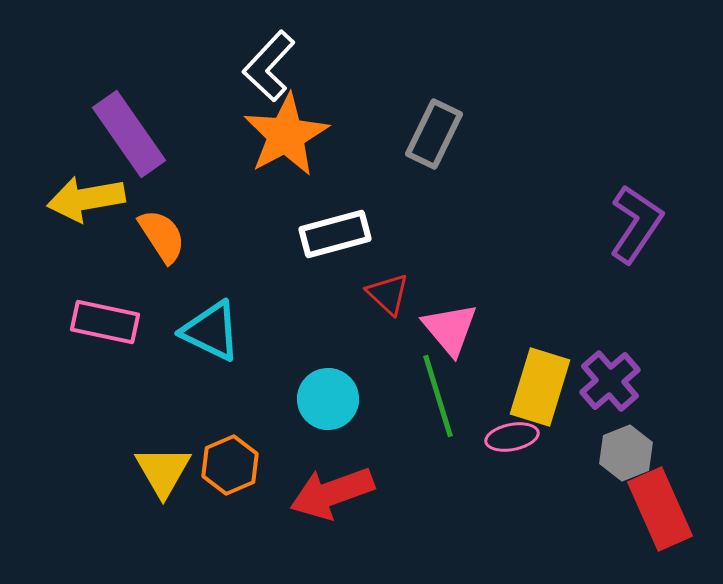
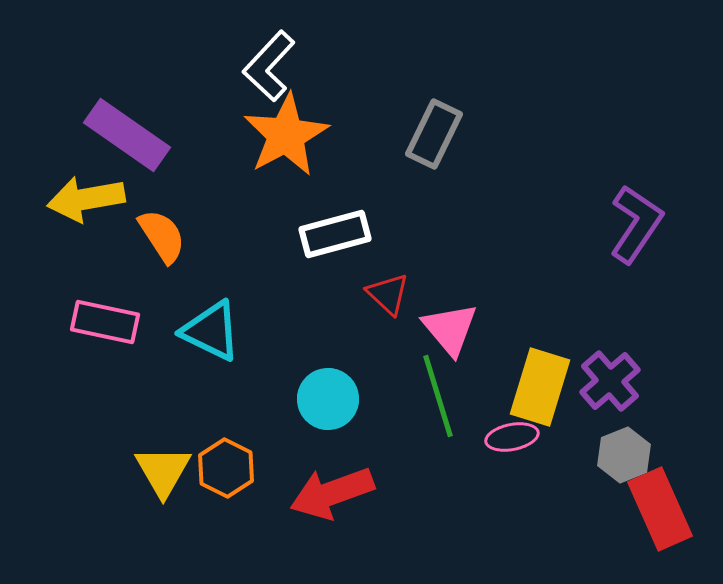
purple rectangle: moved 2 px left, 1 px down; rotated 20 degrees counterclockwise
gray hexagon: moved 2 px left, 2 px down
orange hexagon: moved 4 px left, 3 px down; rotated 10 degrees counterclockwise
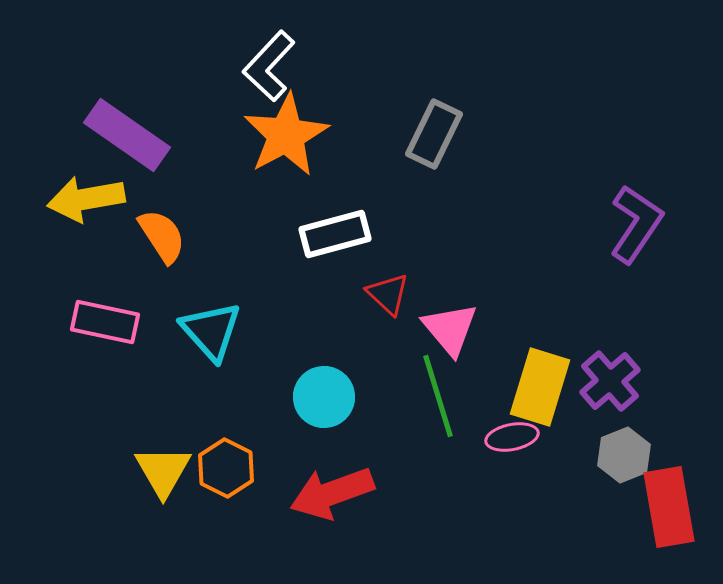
cyan triangle: rotated 22 degrees clockwise
cyan circle: moved 4 px left, 2 px up
red rectangle: moved 9 px right, 2 px up; rotated 14 degrees clockwise
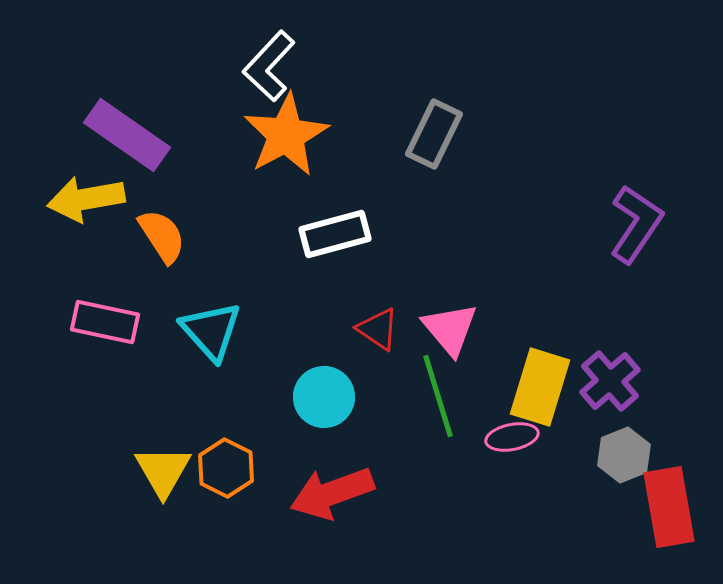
red triangle: moved 10 px left, 35 px down; rotated 9 degrees counterclockwise
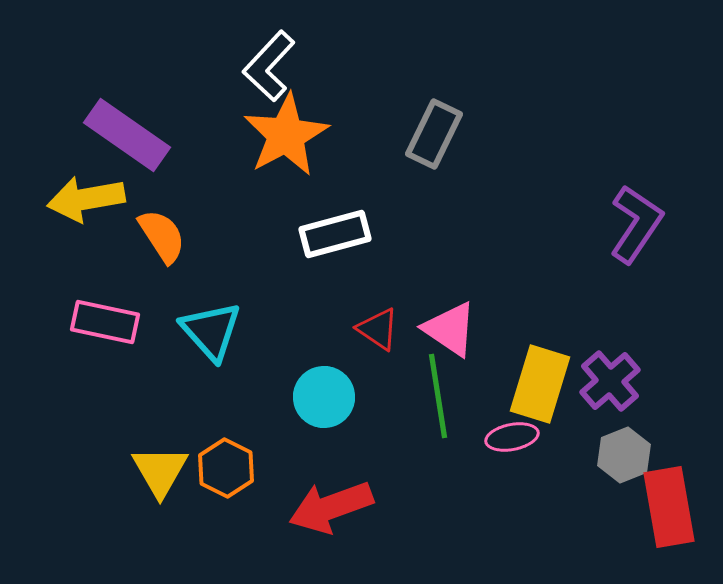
pink triangle: rotated 16 degrees counterclockwise
yellow rectangle: moved 3 px up
green line: rotated 8 degrees clockwise
yellow triangle: moved 3 px left
red arrow: moved 1 px left, 14 px down
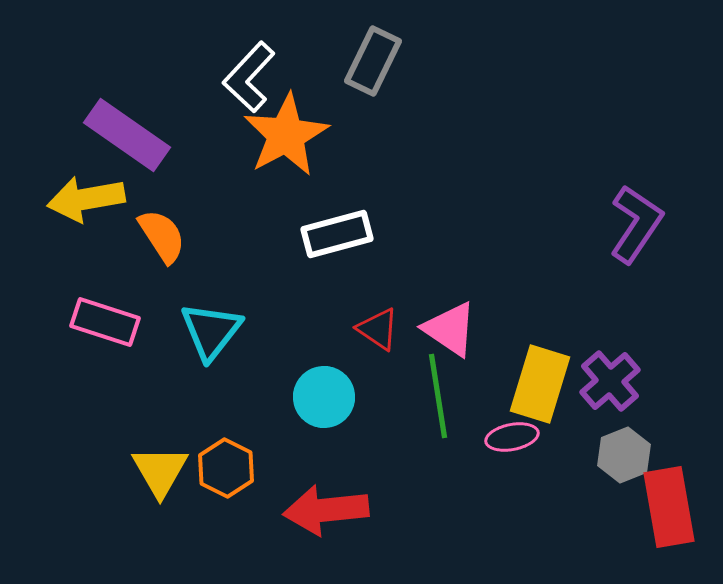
white L-shape: moved 20 px left, 11 px down
gray rectangle: moved 61 px left, 73 px up
white rectangle: moved 2 px right
pink rectangle: rotated 6 degrees clockwise
cyan triangle: rotated 20 degrees clockwise
red arrow: moved 5 px left, 3 px down; rotated 14 degrees clockwise
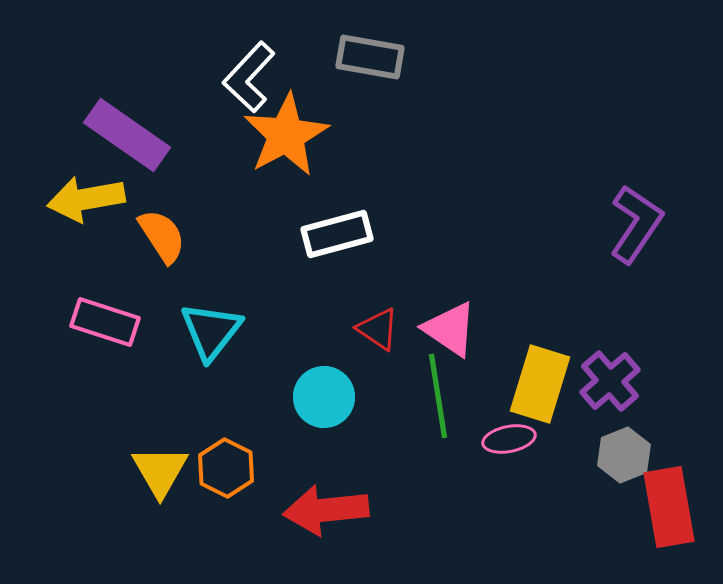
gray rectangle: moved 3 px left, 4 px up; rotated 74 degrees clockwise
pink ellipse: moved 3 px left, 2 px down
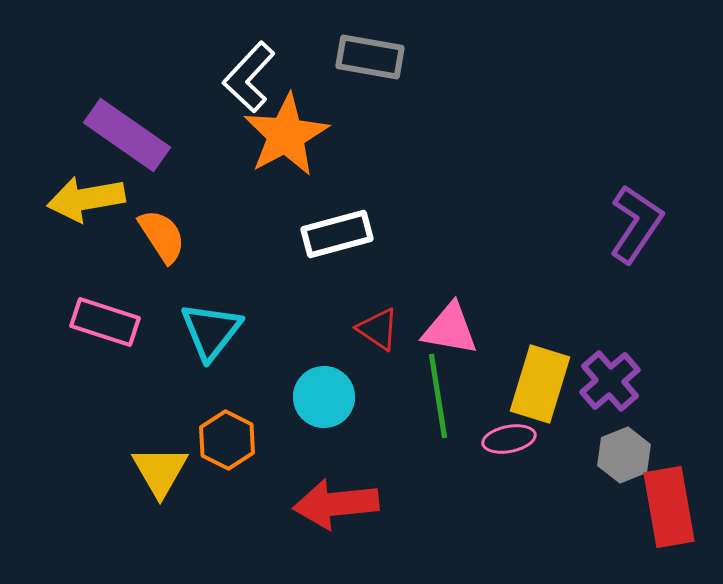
pink triangle: rotated 24 degrees counterclockwise
orange hexagon: moved 1 px right, 28 px up
red arrow: moved 10 px right, 6 px up
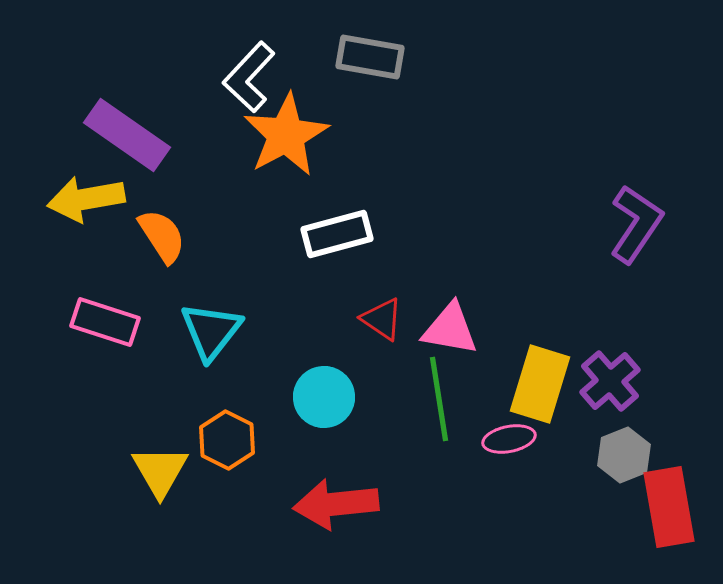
red triangle: moved 4 px right, 10 px up
green line: moved 1 px right, 3 px down
